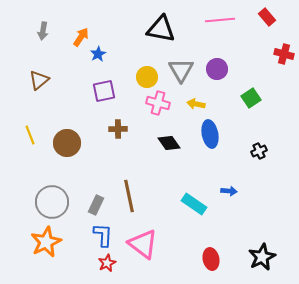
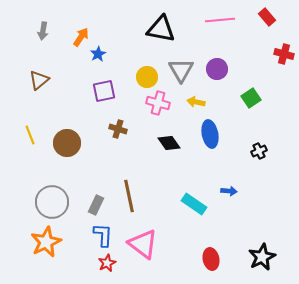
yellow arrow: moved 2 px up
brown cross: rotated 18 degrees clockwise
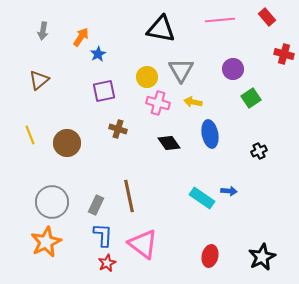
purple circle: moved 16 px right
yellow arrow: moved 3 px left
cyan rectangle: moved 8 px right, 6 px up
red ellipse: moved 1 px left, 3 px up; rotated 25 degrees clockwise
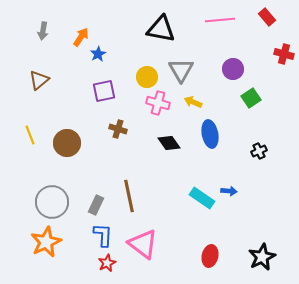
yellow arrow: rotated 12 degrees clockwise
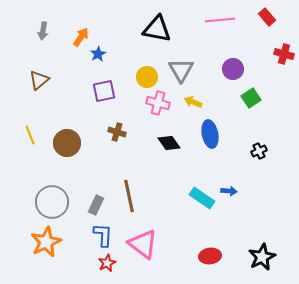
black triangle: moved 4 px left
brown cross: moved 1 px left, 3 px down
red ellipse: rotated 70 degrees clockwise
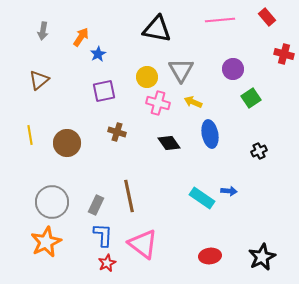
yellow line: rotated 12 degrees clockwise
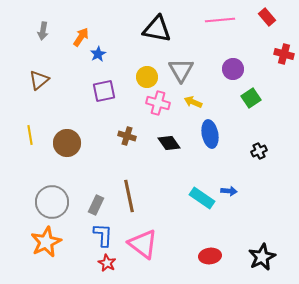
brown cross: moved 10 px right, 4 px down
red star: rotated 18 degrees counterclockwise
